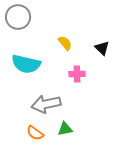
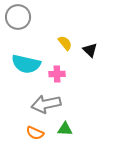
black triangle: moved 12 px left, 2 px down
pink cross: moved 20 px left
green triangle: rotated 14 degrees clockwise
orange semicircle: rotated 12 degrees counterclockwise
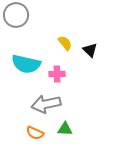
gray circle: moved 2 px left, 2 px up
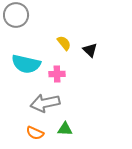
yellow semicircle: moved 1 px left
gray arrow: moved 1 px left, 1 px up
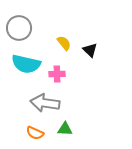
gray circle: moved 3 px right, 13 px down
gray arrow: rotated 20 degrees clockwise
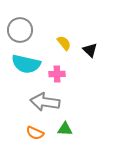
gray circle: moved 1 px right, 2 px down
gray arrow: moved 1 px up
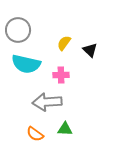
gray circle: moved 2 px left
yellow semicircle: rotated 105 degrees counterclockwise
pink cross: moved 4 px right, 1 px down
gray arrow: moved 2 px right; rotated 12 degrees counterclockwise
orange semicircle: moved 1 px down; rotated 12 degrees clockwise
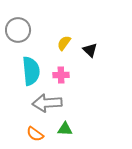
cyan semicircle: moved 5 px right, 7 px down; rotated 108 degrees counterclockwise
gray arrow: moved 1 px down
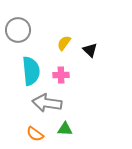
gray arrow: rotated 12 degrees clockwise
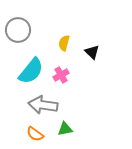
yellow semicircle: rotated 21 degrees counterclockwise
black triangle: moved 2 px right, 2 px down
cyan semicircle: rotated 44 degrees clockwise
pink cross: rotated 28 degrees counterclockwise
gray arrow: moved 4 px left, 2 px down
green triangle: rotated 14 degrees counterclockwise
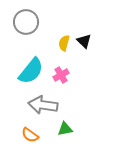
gray circle: moved 8 px right, 8 px up
black triangle: moved 8 px left, 11 px up
orange semicircle: moved 5 px left, 1 px down
